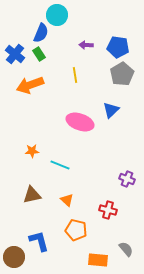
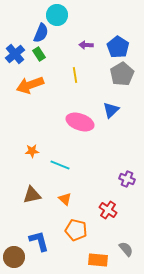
blue pentagon: rotated 25 degrees clockwise
blue cross: rotated 12 degrees clockwise
orange triangle: moved 2 px left, 1 px up
red cross: rotated 18 degrees clockwise
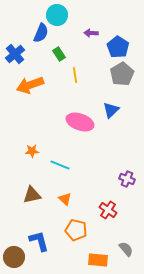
purple arrow: moved 5 px right, 12 px up
green rectangle: moved 20 px right
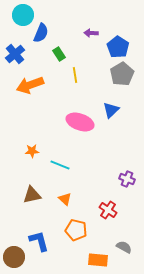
cyan circle: moved 34 px left
gray semicircle: moved 2 px left, 2 px up; rotated 21 degrees counterclockwise
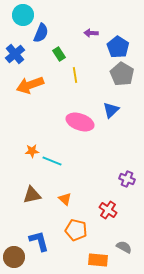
gray pentagon: rotated 10 degrees counterclockwise
cyan line: moved 8 px left, 4 px up
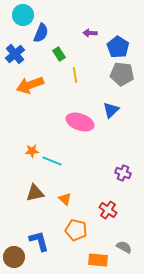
purple arrow: moved 1 px left
gray pentagon: rotated 25 degrees counterclockwise
purple cross: moved 4 px left, 6 px up
brown triangle: moved 3 px right, 2 px up
